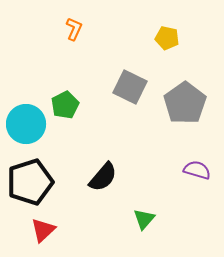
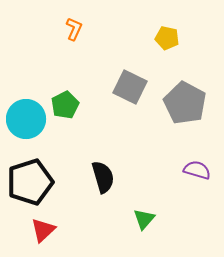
gray pentagon: rotated 9 degrees counterclockwise
cyan circle: moved 5 px up
black semicircle: rotated 56 degrees counterclockwise
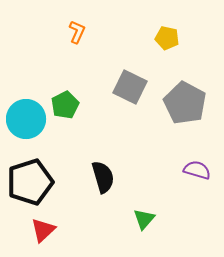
orange L-shape: moved 3 px right, 3 px down
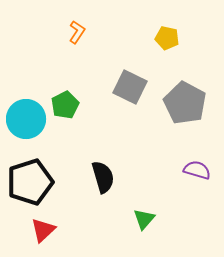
orange L-shape: rotated 10 degrees clockwise
